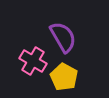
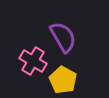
yellow pentagon: moved 1 px left, 3 px down
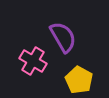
yellow pentagon: moved 16 px right
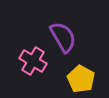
yellow pentagon: moved 2 px right, 1 px up
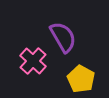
pink cross: rotated 12 degrees clockwise
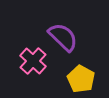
purple semicircle: rotated 16 degrees counterclockwise
